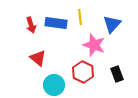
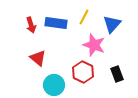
yellow line: moved 4 px right; rotated 35 degrees clockwise
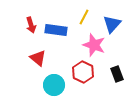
blue rectangle: moved 7 px down
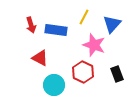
red triangle: moved 2 px right; rotated 12 degrees counterclockwise
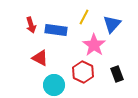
pink star: rotated 15 degrees clockwise
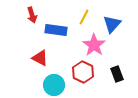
red arrow: moved 1 px right, 10 px up
